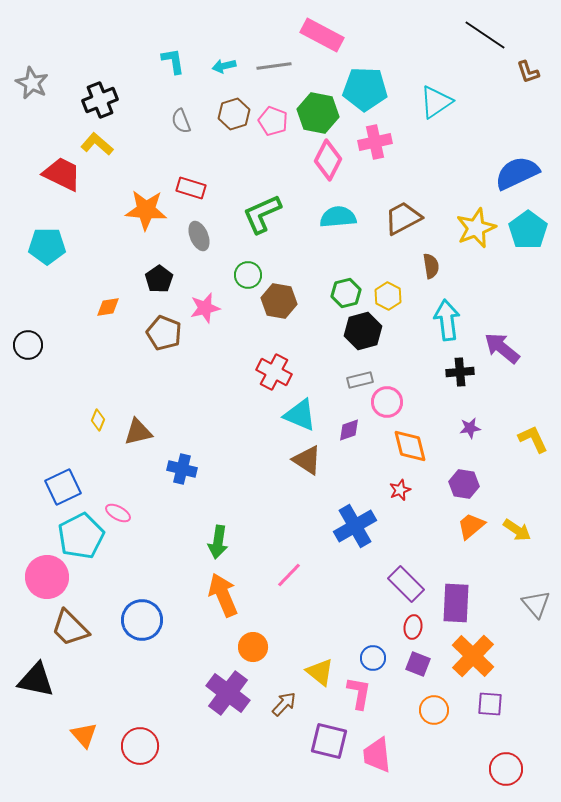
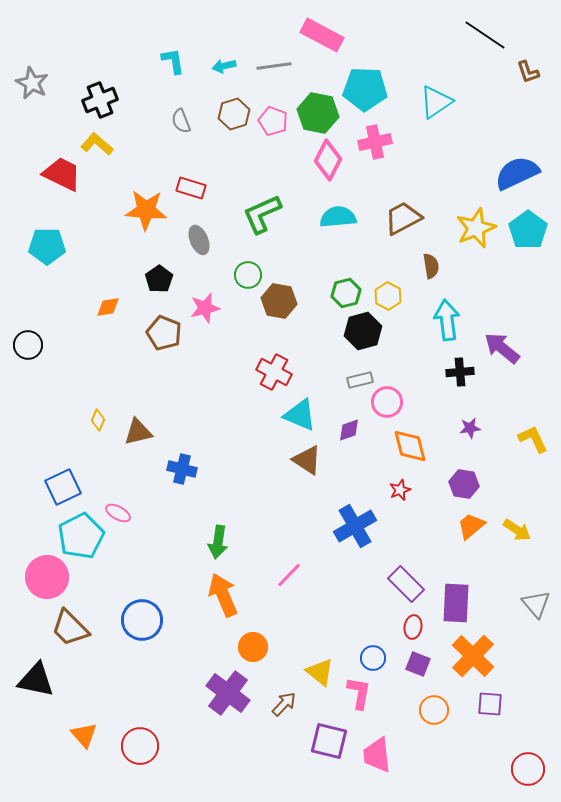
gray ellipse at (199, 236): moved 4 px down
red circle at (506, 769): moved 22 px right
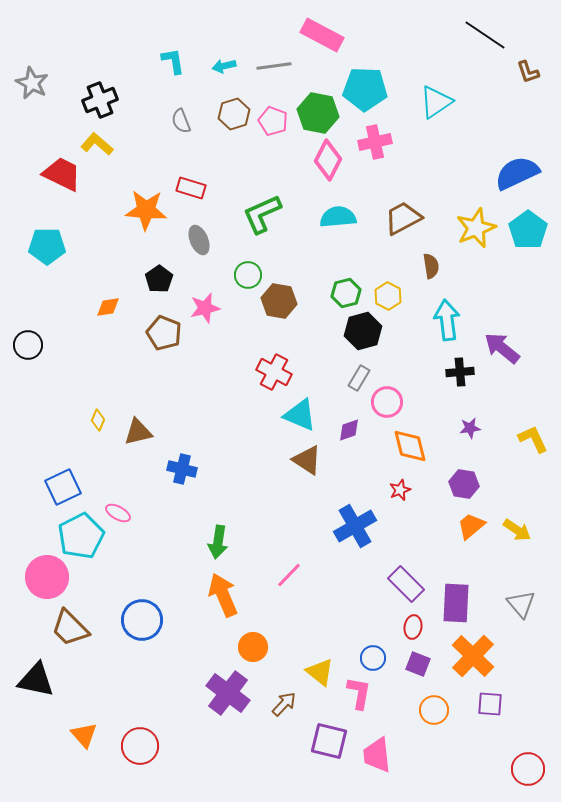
gray rectangle at (360, 380): moved 1 px left, 2 px up; rotated 45 degrees counterclockwise
gray triangle at (536, 604): moved 15 px left
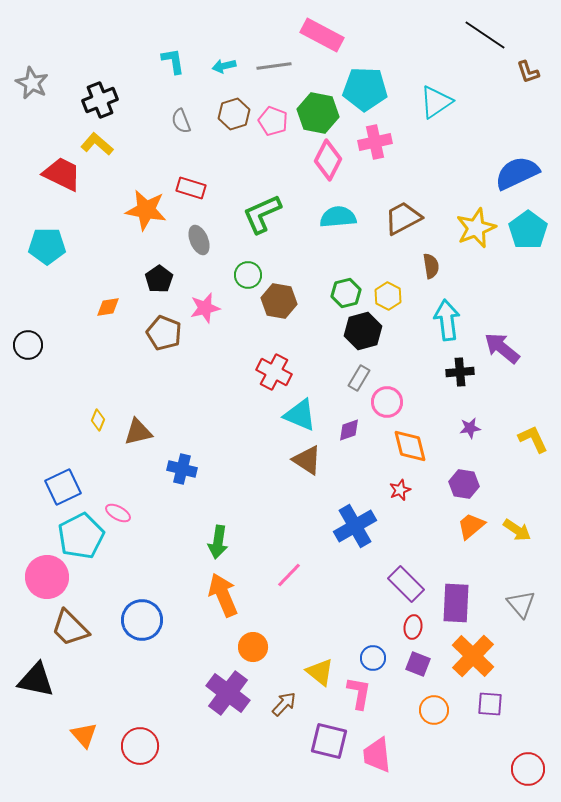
orange star at (146, 210): rotated 6 degrees clockwise
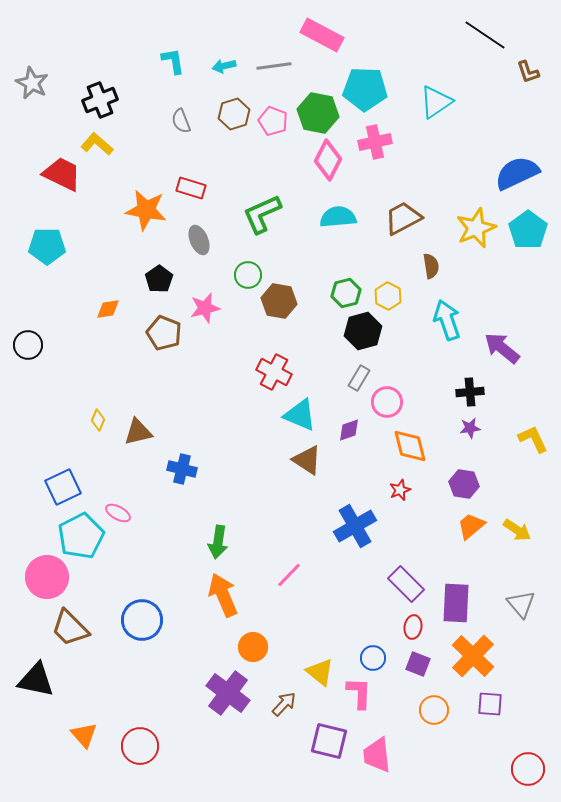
orange diamond at (108, 307): moved 2 px down
cyan arrow at (447, 320): rotated 12 degrees counterclockwise
black cross at (460, 372): moved 10 px right, 20 px down
pink L-shape at (359, 693): rotated 8 degrees counterclockwise
